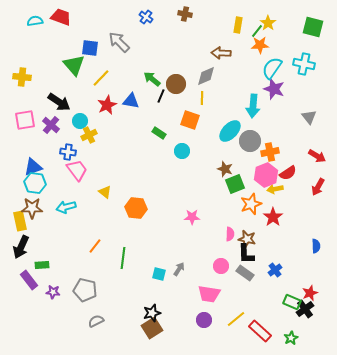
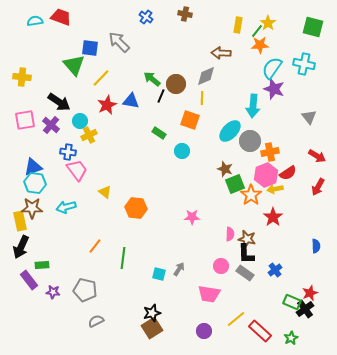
orange star at (251, 204): moved 9 px up; rotated 15 degrees counterclockwise
purple circle at (204, 320): moved 11 px down
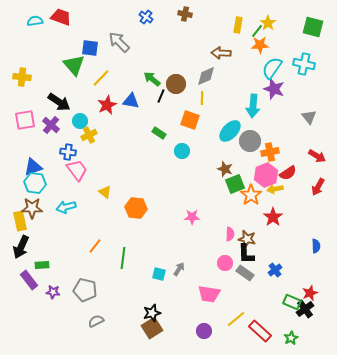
pink circle at (221, 266): moved 4 px right, 3 px up
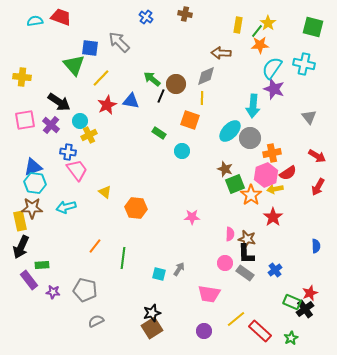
gray circle at (250, 141): moved 3 px up
orange cross at (270, 152): moved 2 px right, 1 px down
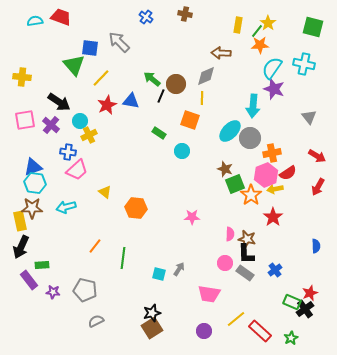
pink trapezoid at (77, 170): rotated 85 degrees clockwise
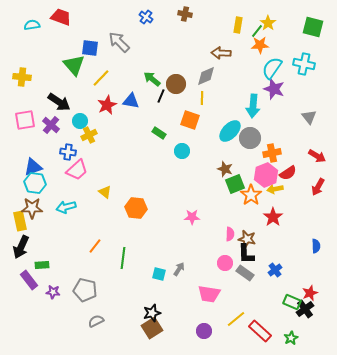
cyan semicircle at (35, 21): moved 3 px left, 4 px down
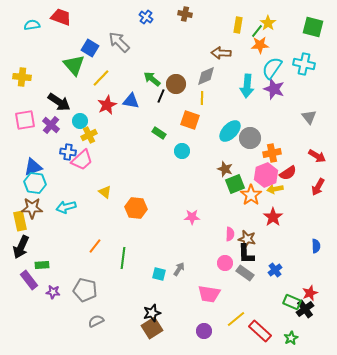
blue square at (90, 48): rotated 24 degrees clockwise
cyan arrow at (253, 106): moved 6 px left, 20 px up
pink trapezoid at (77, 170): moved 5 px right, 10 px up
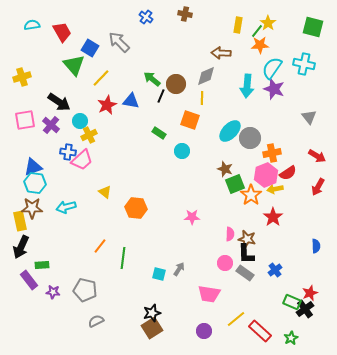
red trapezoid at (61, 17): moved 1 px right, 15 px down; rotated 40 degrees clockwise
yellow cross at (22, 77): rotated 24 degrees counterclockwise
orange line at (95, 246): moved 5 px right
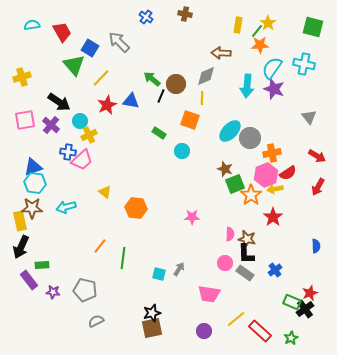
brown square at (152, 328): rotated 20 degrees clockwise
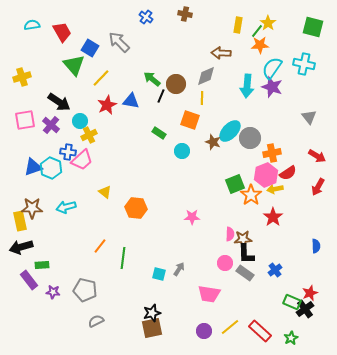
purple star at (274, 89): moved 2 px left, 2 px up
brown star at (225, 169): moved 12 px left, 27 px up
cyan hexagon at (35, 183): moved 16 px right, 15 px up; rotated 15 degrees clockwise
brown star at (247, 239): moved 4 px left; rotated 18 degrees counterclockwise
black arrow at (21, 247): rotated 50 degrees clockwise
yellow line at (236, 319): moved 6 px left, 8 px down
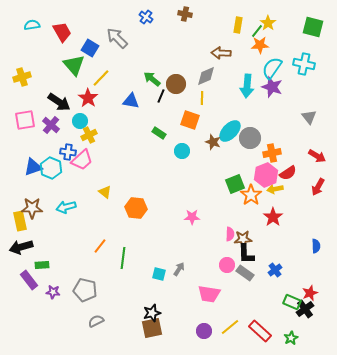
gray arrow at (119, 42): moved 2 px left, 4 px up
red star at (107, 105): moved 19 px left, 7 px up; rotated 12 degrees counterclockwise
pink circle at (225, 263): moved 2 px right, 2 px down
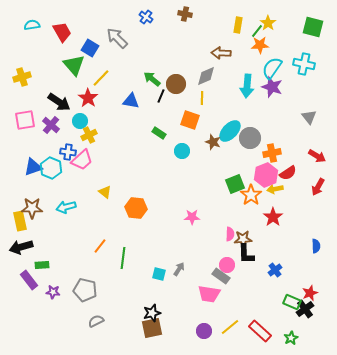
gray rectangle at (245, 273): moved 24 px left, 3 px down
